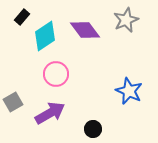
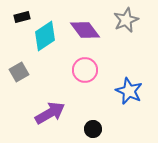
black rectangle: rotated 35 degrees clockwise
pink circle: moved 29 px right, 4 px up
gray square: moved 6 px right, 30 px up
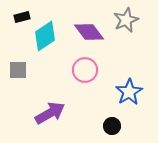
purple diamond: moved 4 px right, 2 px down
gray square: moved 1 px left, 2 px up; rotated 30 degrees clockwise
blue star: moved 1 px down; rotated 16 degrees clockwise
black circle: moved 19 px right, 3 px up
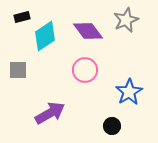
purple diamond: moved 1 px left, 1 px up
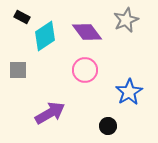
black rectangle: rotated 42 degrees clockwise
purple diamond: moved 1 px left, 1 px down
black circle: moved 4 px left
